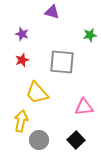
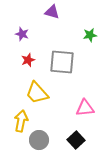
red star: moved 6 px right
pink triangle: moved 1 px right, 1 px down
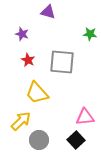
purple triangle: moved 4 px left
green star: moved 1 px up; rotated 16 degrees clockwise
red star: rotated 24 degrees counterclockwise
pink triangle: moved 9 px down
yellow arrow: rotated 35 degrees clockwise
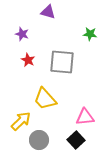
yellow trapezoid: moved 8 px right, 6 px down
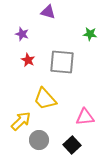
black square: moved 4 px left, 5 px down
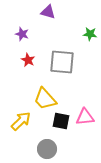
gray circle: moved 8 px right, 9 px down
black square: moved 11 px left, 24 px up; rotated 36 degrees counterclockwise
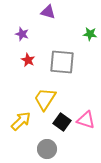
yellow trapezoid: rotated 75 degrees clockwise
pink triangle: moved 1 px right, 3 px down; rotated 24 degrees clockwise
black square: moved 1 px right, 1 px down; rotated 24 degrees clockwise
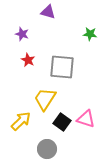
gray square: moved 5 px down
pink triangle: moved 1 px up
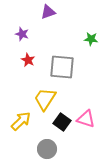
purple triangle: rotated 35 degrees counterclockwise
green star: moved 1 px right, 5 px down
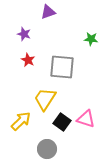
purple star: moved 2 px right
